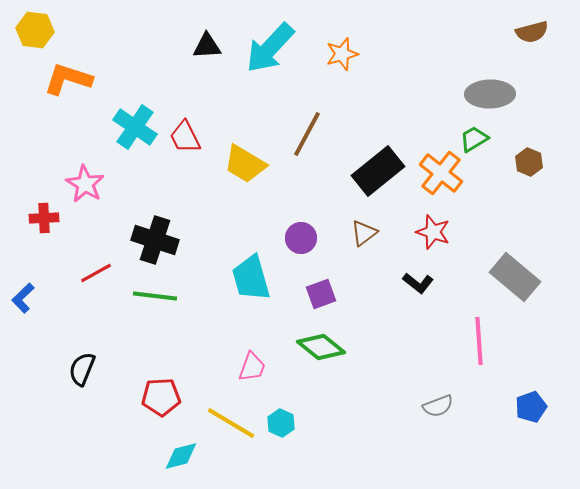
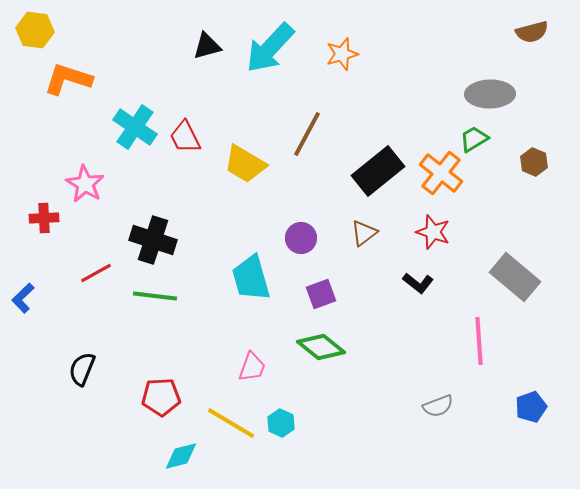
black triangle: rotated 12 degrees counterclockwise
brown hexagon: moved 5 px right
black cross: moved 2 px left
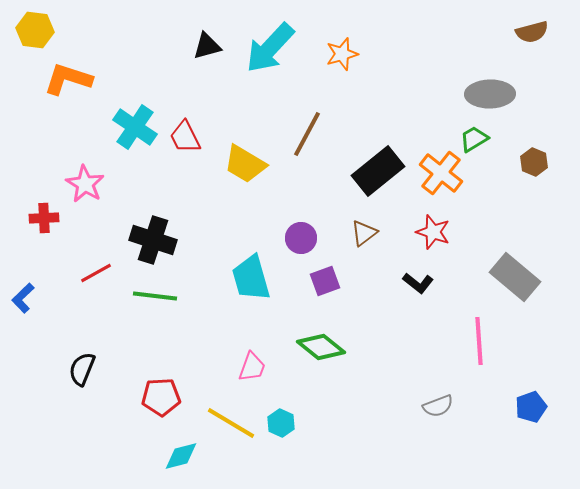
purple square: moved 4 px right, 13 px up
